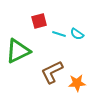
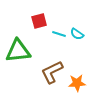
green triangle: rotated 20 degrees clockwise
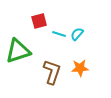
cyan semicircle: rotated 96 degrees clockwise
green triangle: rotated 12 degrees counterclockwise
brown L-shape: rotated 135 degrees clockwise
orange star: moved 3 px right, 15 px up
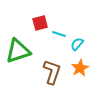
red square: moved 1 px right, 2 px down
cyan semicircle: moved 10 px down
orange star: rotated 24 degrees counterclockwise
